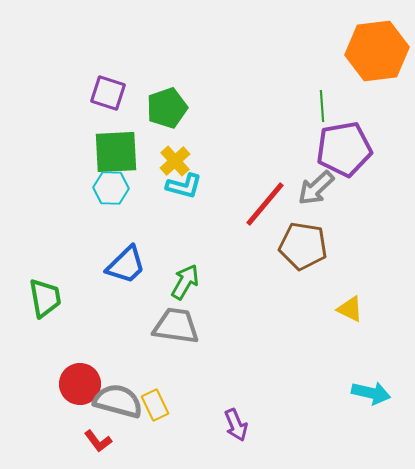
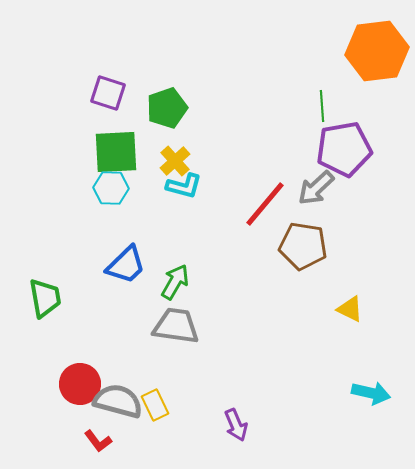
green arrow: moved 10 px left
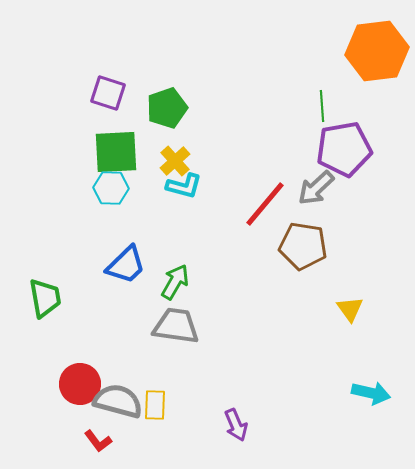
yellow triangle: rotated 28 degrees clockwise
yellow rectangle: rotated 28 degrees clockwise
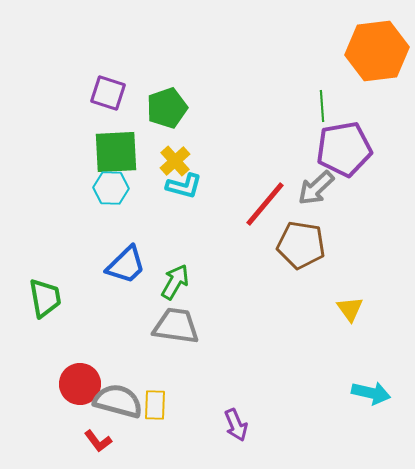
brown pentagon: moved 2 px left, 1 px up
